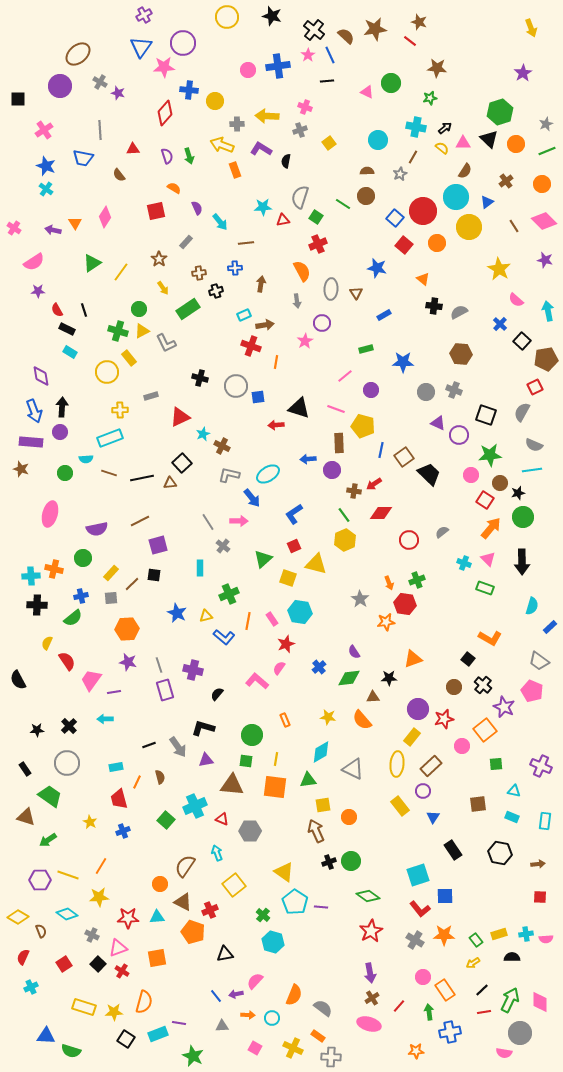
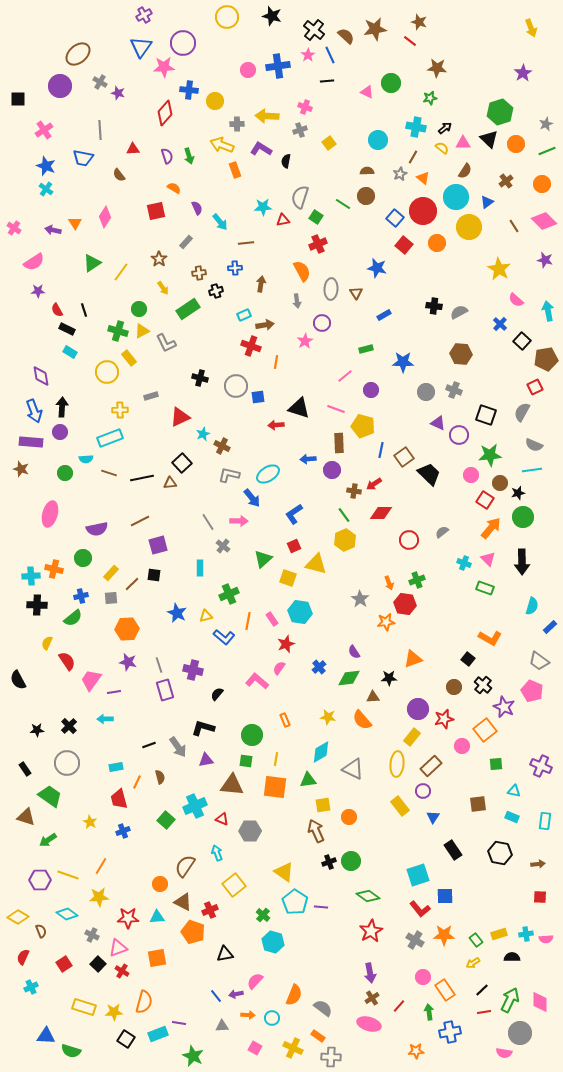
orange triangle at (423, 279): moved 101 px up
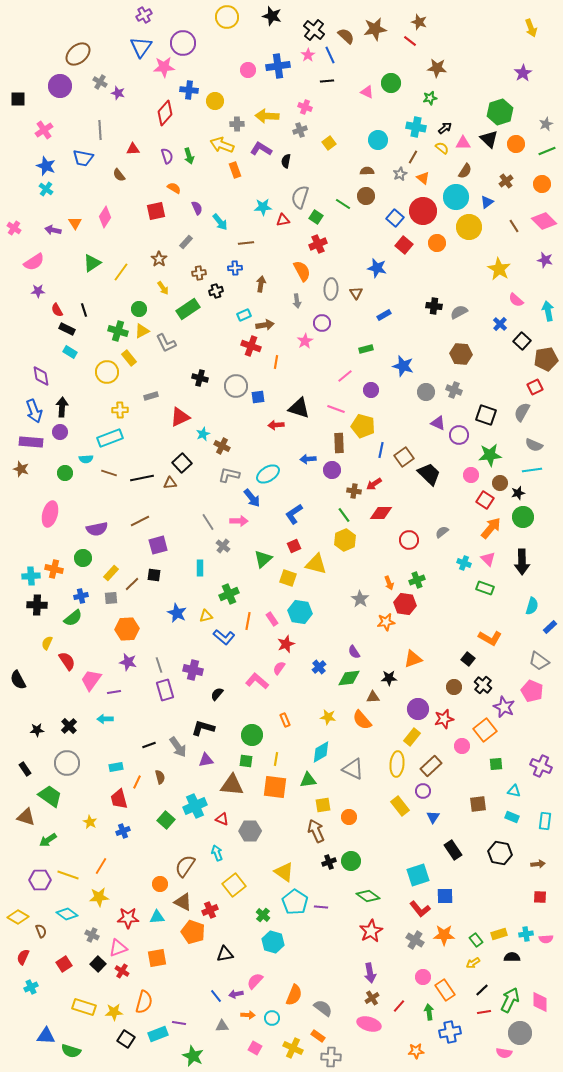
blue star at (403, 362): moved 4 px down; rotated 15 degrees clockwise
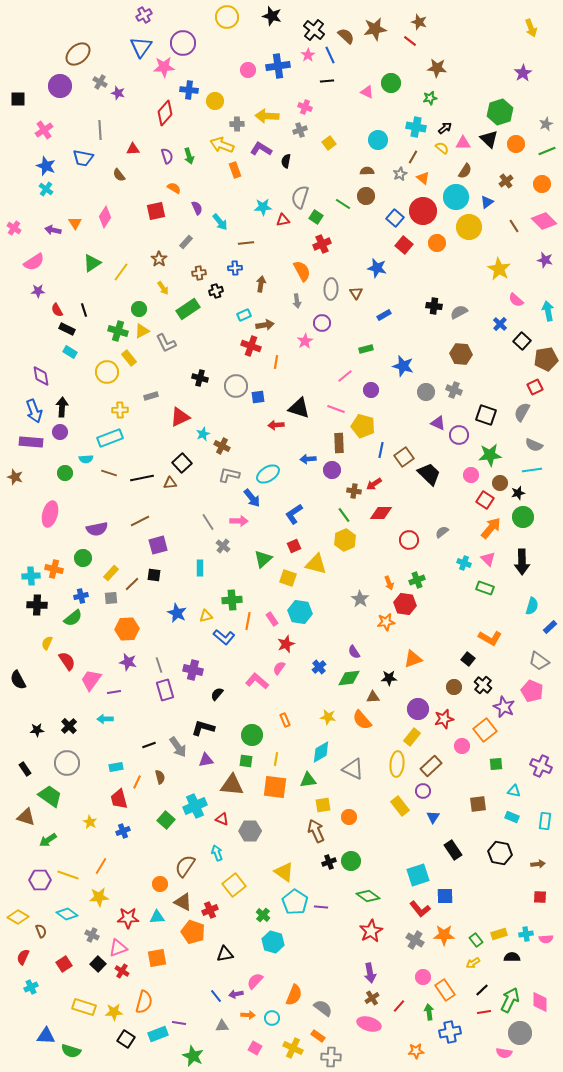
red cross at (318, 244): moved 4 px right
brown star at (21, 469): moved 6 px left, 8 px down
green cross at (229, 594): moved 3 px right, 6 px down; rotated 18 degrees clockwise
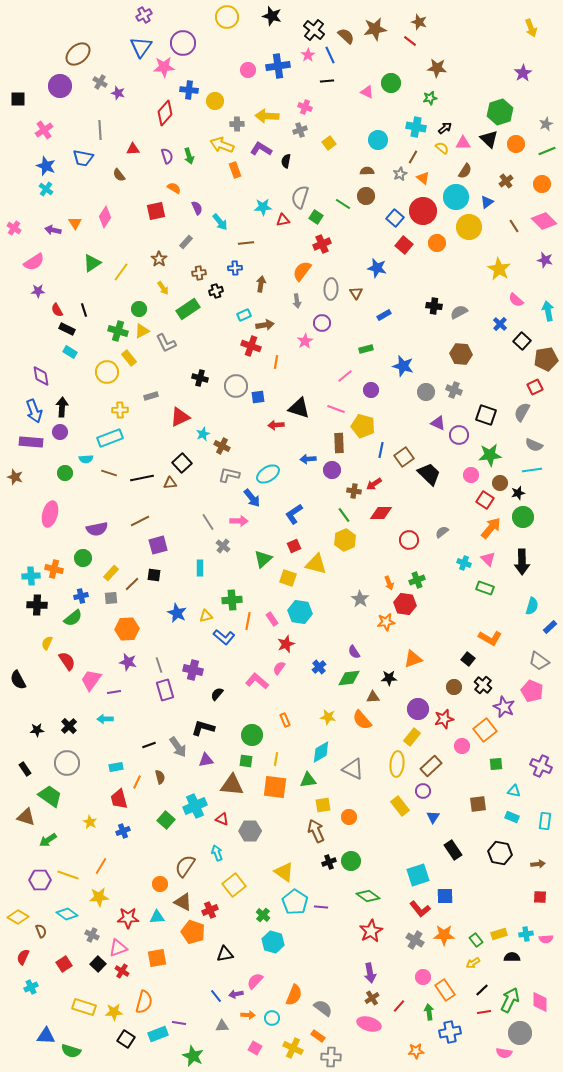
orange semicircle at (302, 271): rotated 115 degrees counterclockwise
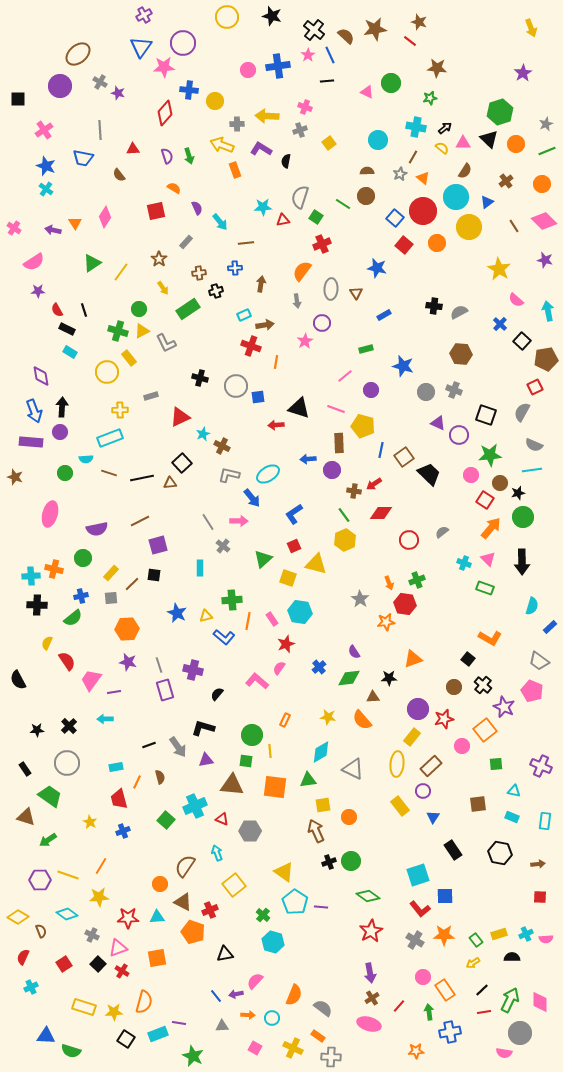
orange rectangle at (285, 720): rotated 48 degrees clockwise
yellow line at (276, 759): moved 6 px left, 8 px up; rotated 16 degrees counterclockwise
cyan cross at (526, 934): rotated 16 degrees counterclockwise
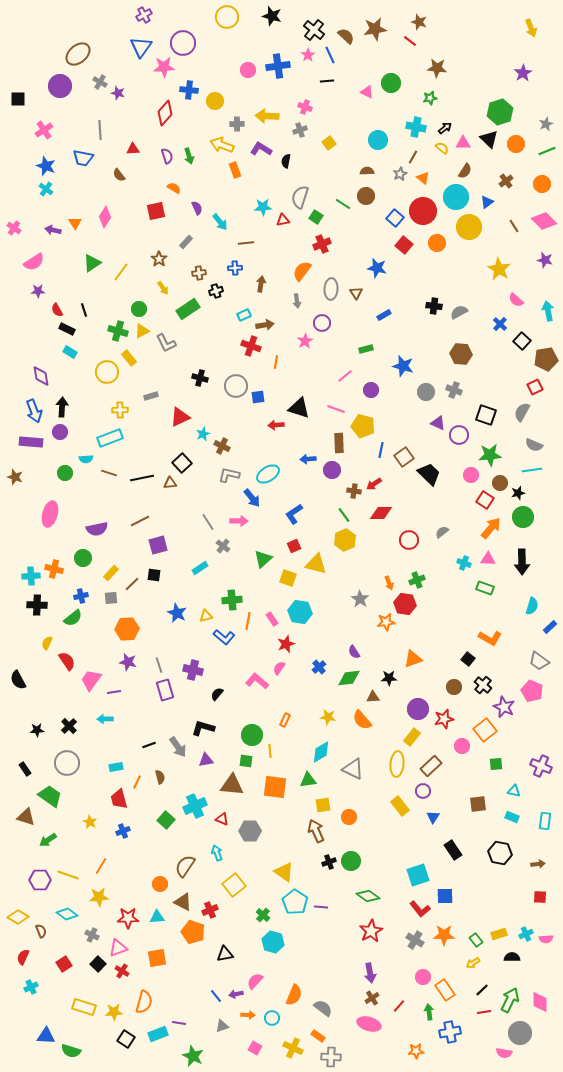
pink triangle at (488, 559): rotated 42 degrees counterclockwise
cyan rectangle at (200, 568): rotated 56 degrees clockwise
gray triangle at (222, 1026): rotated 16 degrees counterclockwise
